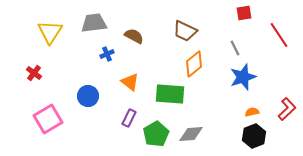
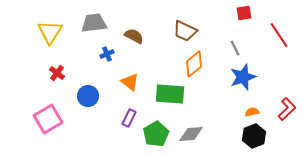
red cross: moved 23 px right
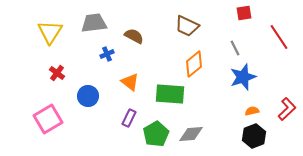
brown trapezoid: moved 2 px right, 5 px up
red line: moved 2 px down
orange semicircle: moved 1 px up
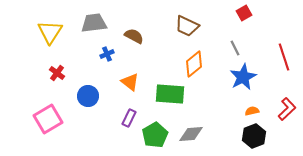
red square: rotated 21 degrees counterclockwise
red line: moved 5 px right, 20 px down; rotated 16 degrees clockwise
blue star: rotated 8 degrees counterclockwise
green pentagon: moved 1 px left, 1 px down
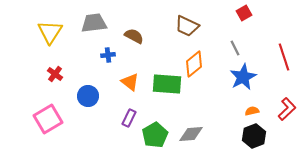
blue cross: moved 1 px right, 1 px down; rotated 16 degrees clockwise
red cross: moved 2 px left, 1 px down
green rectangle: moved 3 px left, 10 px up
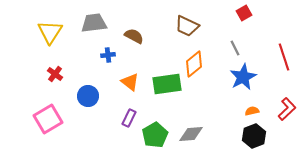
green rectangle: rotated 12 degrees counterclockwise
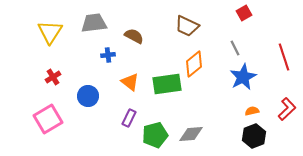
red cross: moved 2 px left, 3 px down; rotated 21 degrees clockwise
green pentagon: rotated 15 degrees clockwise
